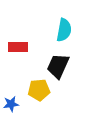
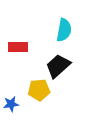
black trapezoid: rotated 24 degrees clockwise
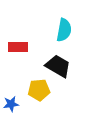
black trapezoid: rotated 72 degrees clockwise
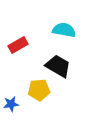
cyan semicircle: rotated 90 degrees counterclockwise
red rectangle: moved 2 px up; rotated 30 degrees counterclockwise
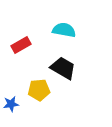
red rectangle: moved 3 px right
black trapezoid: moved 5 px right, 2 px down
